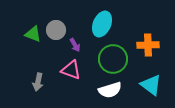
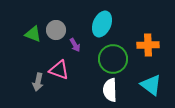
pink triangle: moved 12 px left
white semicircle: rotated 105 degrees clockwise
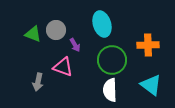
cyan ellipse: rotated 40 degrees counterclockwise
green circle: moved 1 px left, 1 px down
pink triangle: moved 4 px right, 3 px up
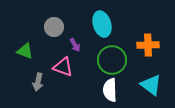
gray circle: moved 2 px left, 3 px up
green triangle: moved 8 px left, 17 px down
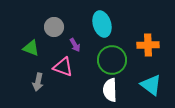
green triangle: moved 6 px right, 3 px up
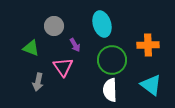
gray circle: moved 1 px up
pink triangle: rotated 35 degrees clockwise
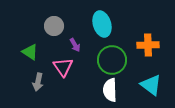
green triangle: moved 1 px left, 4 px down; rotated 12 degrees clockwise
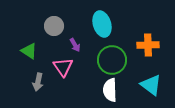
green triangle: moved 1 px left, 1 px up
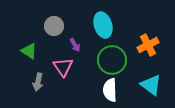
cyan ellipse: moved 1 px right, 1 px down
orange cross: rotated 25 degrees counterclockwise
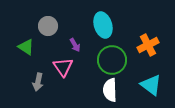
gray circle: moved 6 px left
green triangle: moved 3 px left, 4 px up
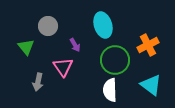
green triangle: rotated 18 degrees clockwise
green circle: moved 3 px right
